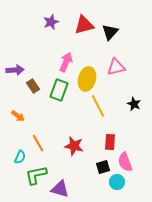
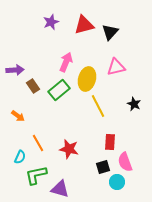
green rectangle: rotated 30 degrees clockwise
red star: moved 5 px left, 3 px down
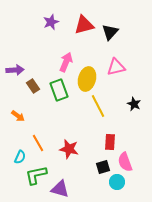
green rectangle: rotated 70 degrees counterclockwise
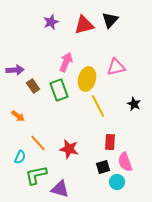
black triangle: moved 12 px up
orange line: rotated 12 degrees counterclockwise
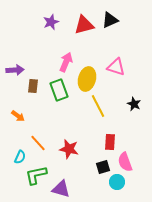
black triangle: rotated 24 degrees clockwise
pink triangle: rotated 30 degrees clockwise
brown rectangle: rotated 40 degrees clockwise
purple triangle: moved 1 px right
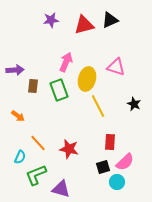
purple star: moved 2 px up; rotated 14 degrees clockwise
pink semicircle: rotated 114 degrees counterclockwise
green L-shape: rotated 10 degrees counterclockwise
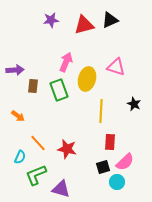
yellow line: moved 3 px right, 5 px down; rotated 30 degrees clockwise
red star: moved 2 px left
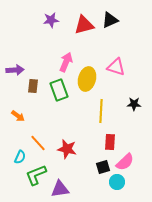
black star: rotated 24 degrees counterclockwise
purple triangle: moved 1 px left; rotated 24 degrees counterclockwise
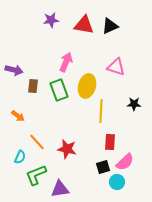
black triangle: moved 6 px down
red triangle: rotated 25 degrees clockwise
purple arrow: moved 1 px left; rotated 18 degrees clockwise
yellow ellipse: moved 7 px down
orange line: moved 1 px left, 1 px up
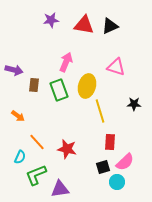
brown rectangle: moved 1 px right, 1 px up
yellow line: moved 1 px left; rotated 20 degrees counterclockwise
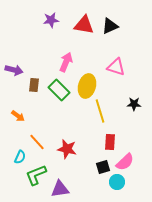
green rectangle: rotated 25 degrees counterclockwise
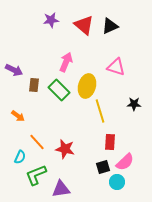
red triangle: rotated 30 degrees clockwise
purple arrow: rotated 12 degrees clockwise
red star: moved 2 px left
purple triangle: moved 1 px right
